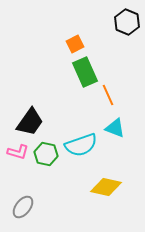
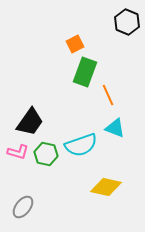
green rectangle: rotated 44 degrees clockwise
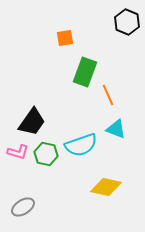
orange square: moved 10 px left, 6 px up; rotated 18 degrees clockwise
black trapezoid: moved 2 px right
cyan triangle: moved 1 px right, 1 px down
gray ellipse: rotated 20 degrees clockwise
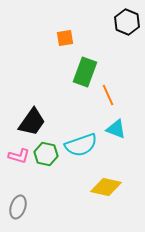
pink L-shape: moved 1 px right, 4 px down
gray ellipse: moved 5 px left; rotated 40 degrees counterclockwise
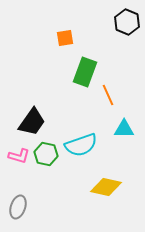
cyan triangle: moved 8 px right; rotated 20 degrees counterclockwise
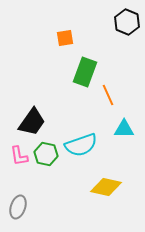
pink L-shape: rotated 65 degrees clockwise
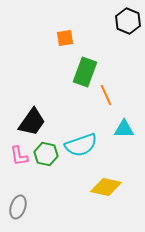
black hexagon: moved 1 px right, 1 px up
orange line: moved 2 px left
